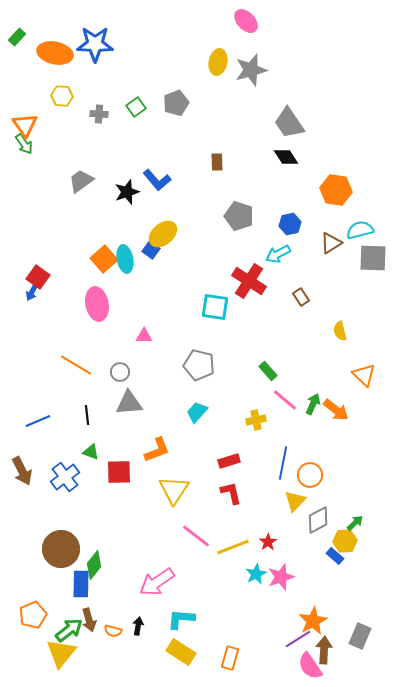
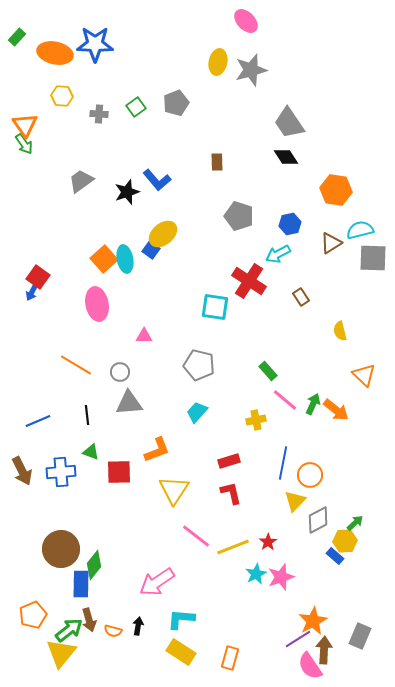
blue cross at (65, 477): moved 4 px left, 5 px up; rotated 32 degrees clockwise
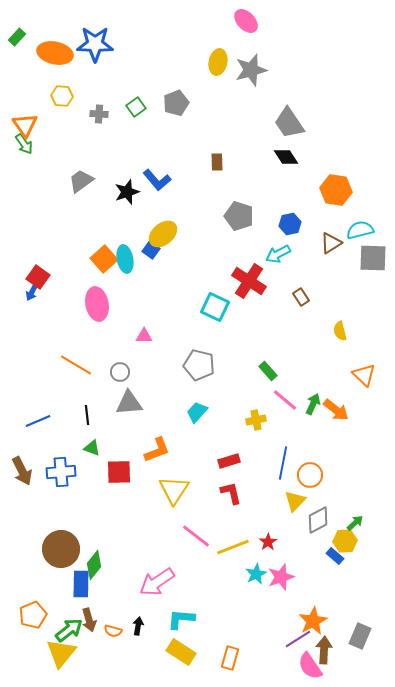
cyan square at (215, 307): rotated 16 degrees clockwise
green triangle at (91, 452): moved 1 px right, 4 px up
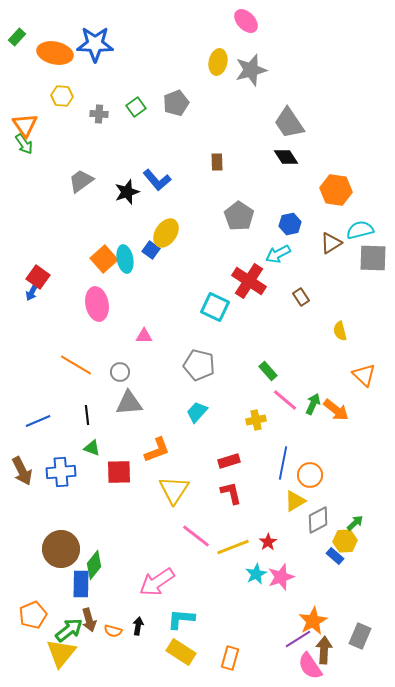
gray pentagon at (239, 216): rotated 16 degrees clockwise
yellow ellipse at (163, 234): moved 3 px right, 1 px up; rotated 16 degrees counterclockwise
yellow triangle at (295, 501): rotated 15 degrees clockwise
